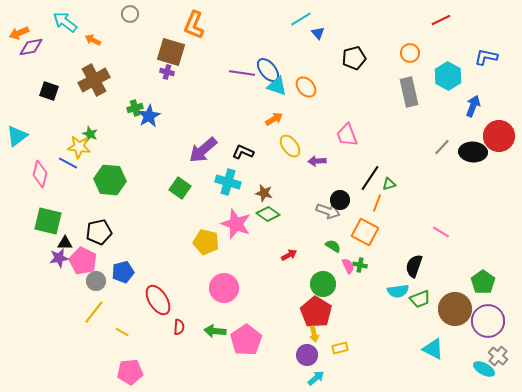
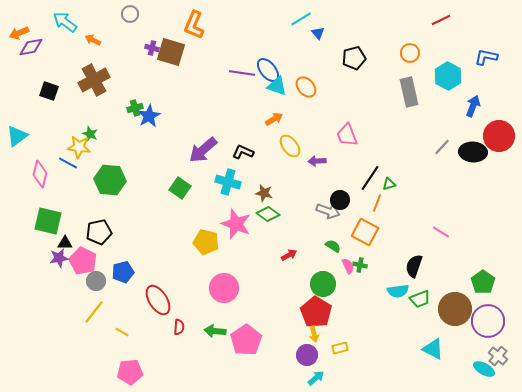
purple cross at (167, 72): moved 15 px left, 24 px up
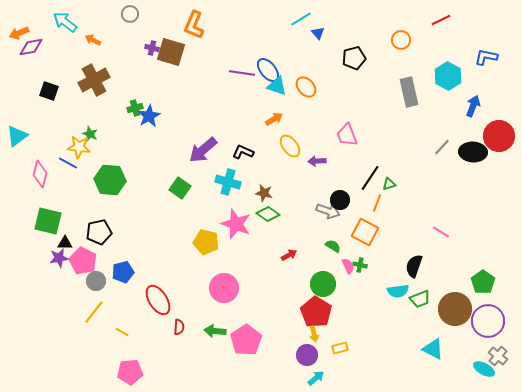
orange circle at (410, 53): moved 9 px left, 13 px up
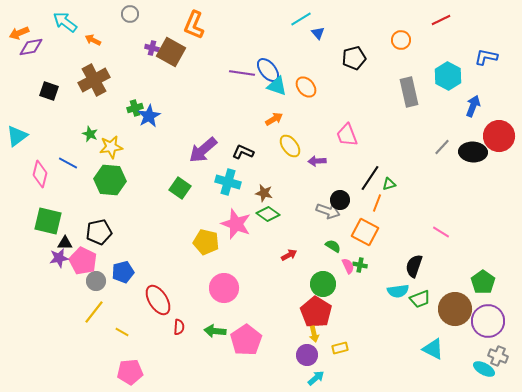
brown square at (171, 52): rotated 12 degrees clockwise
yellow star at (79, 147): moved 32 px right; rotated 15 degrees counterclockwise
gray cross at (498, 356): rotated 18 degrees counterclockwise
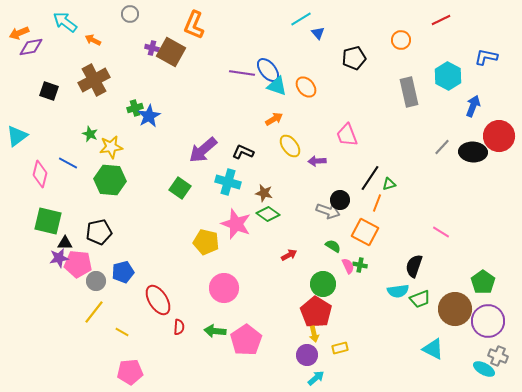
pink pentagon at (83, 261): moved 5 px left, 3 px down; rotated 20 degrees counterclockwise
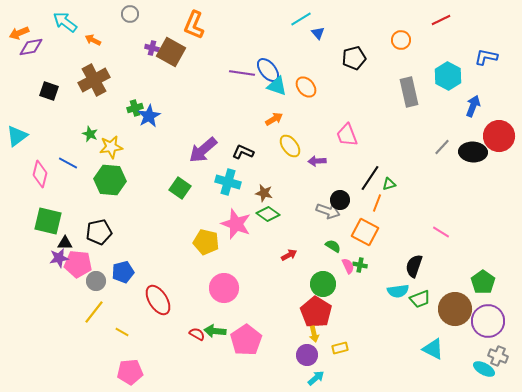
red semicircle at (179, 327): moved 18 px right, 7 px down; rotated 63 degrees counterclockwise
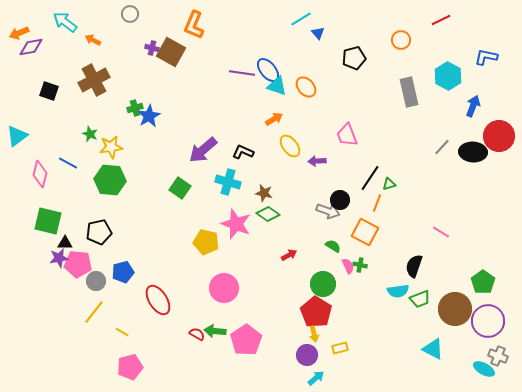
pink pentagon at (130, 372): moved 5 px up; rotated 10 degrees counterclockwise
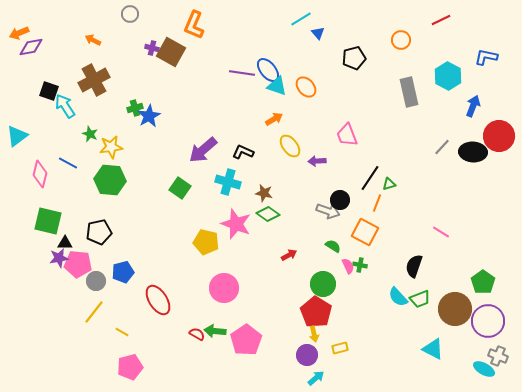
cyan arrow at (65, 22): moved 84 px down; rotated 20 degrees clockwise
cyan semicircle at (398, 291): moved 6 px down; rotated 55 degrees clockwise
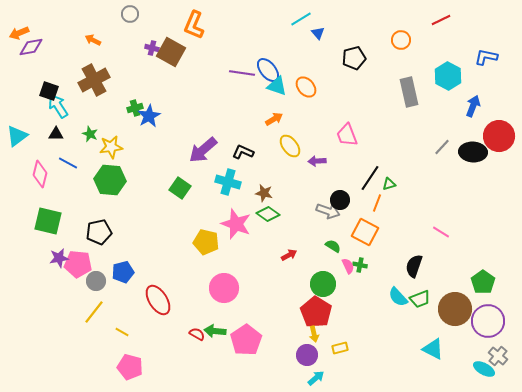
cyan arrow at (65, 106): moved 7 px left
black triangle at (65, 243): moved 9 px left, 109 px up
gray cross at (498, 356): rotated 18 degrees clockwise
pink pentagon at (130, 367): rotated 30 degrees clockwise
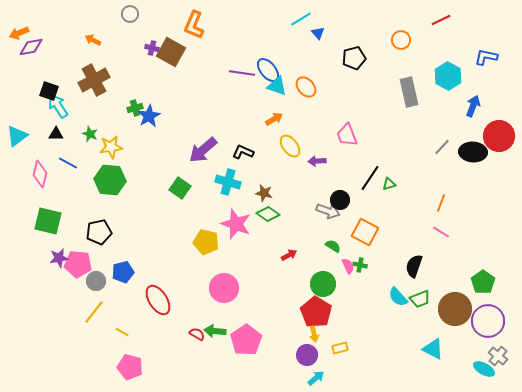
orange line at (377, 203): moved 64 px right
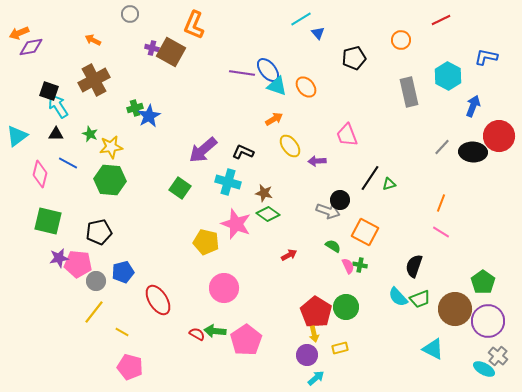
green circle at (323, 284): moved 23 px right, 23 px down
